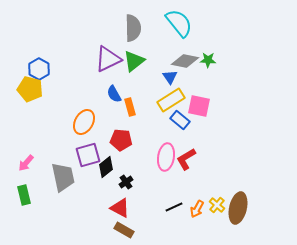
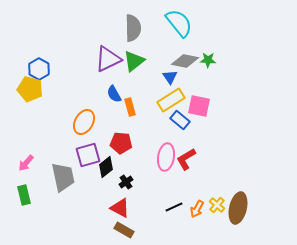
red pentagon: moved 3 px down
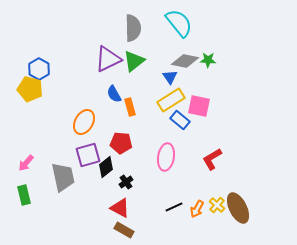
red L-shape: moved 26 px right
brown ellipse: rotated 40 degrees counterclockwise
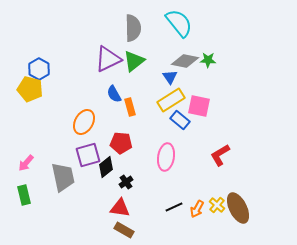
red L-shape: moved 8 px right, 4 px up
red triangle: rotated 20 degrees counterclockwise
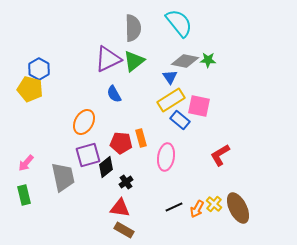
orange rectangle: moved 11 px right, 31 px down
yellow cross: moved 3 px left, 1 px up
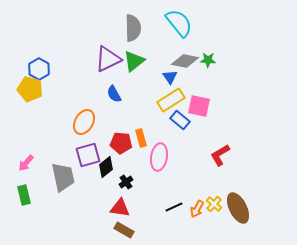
pink ellipse: moved 7 px left
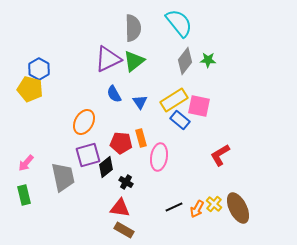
gray diamond: rotated 64 degrees counterclockwise
blue triangle: moved 30 px left, 25 px down
yellow rectangle: moved 3 px right
black cross: rotated 24 degrees counterclockwise
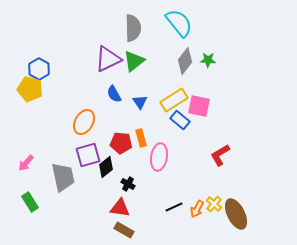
black cross: moved 2 px right, 2 px down
green rectangle: moved 6 px right, 7 px down; rotated 18 degrees counterclockwise
brown ellipse: moved 2 px left, 6 px down
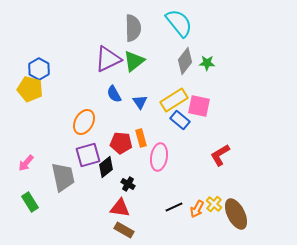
green star: moved 1 px left, 3 px down
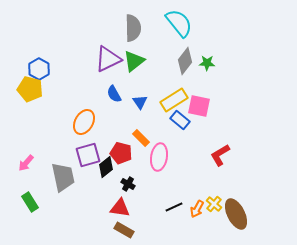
orange rectangle: rotated 30 degrees counterclockwise
red pentagon: moved 10 px down; rotated 10 degrees clockwise
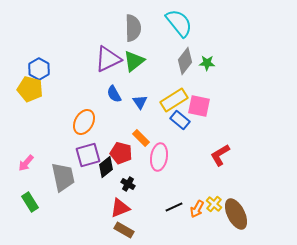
red triangle: rotated 30 degrees counterclockwise
